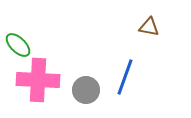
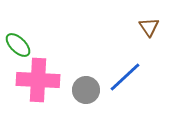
brown triangle: rotated 45 degrees clockwise
blue line: rotated 27 degrees clockwise
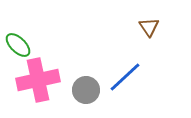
pink cross: rotated 15 degrees counterclockwise
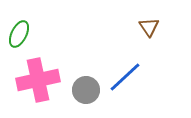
green ellipse: moved 1 px right, 11 px up; rotated 72 degrees clockwise
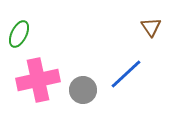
brown triangle: moved 2 px right
blue line: moved 1 px right, 3 px up
gray circle: moved 3 px left
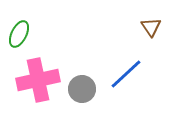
gray circle: moved 1 px left, 1 px up
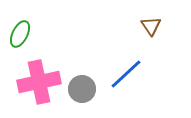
brown triangle: moved 1 px up
green ellipse: moved 1 px right
pink cross: moved 1 px right, 2 px down
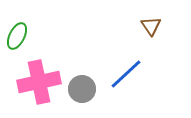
green ellipse: moved 3 px left, 2 px down
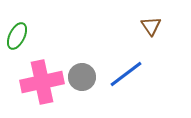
blue line: rotated 6 degrees clockwise
pink cross: moved 3 px right
gray circle: moved 12 px up
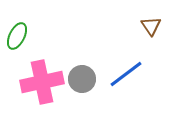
gray circle: moved 2 px down
